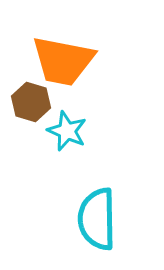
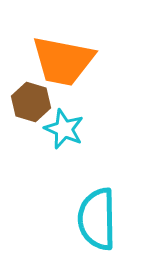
cyan star: moved 3 px left, 2 px up
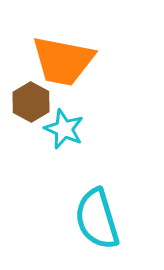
brown hexagon: rotated 12 degrees clockwise
cyan semicircle: rotated 16 degrees counterclockwise
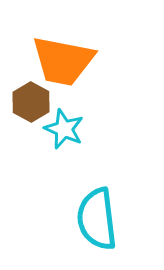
cyan semicircle: rotated 10 degrees clockwise
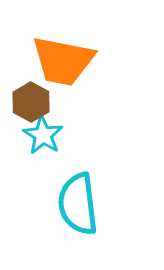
cyan star: moved 21 px left, 6 px down; rotated 9 degrees clockwise
cyan semicircle: moved 19 px left, 15 px up
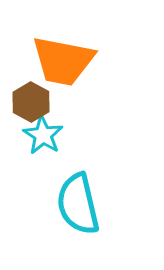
cyan semicircle: rotated 6 degrees counterclockwise
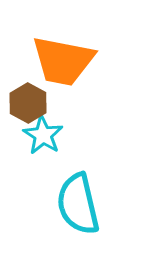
brown hexagon: moved 3 px left, 1 px down
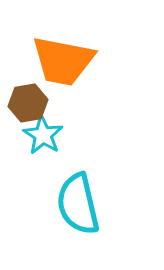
brown hexagon: rotated 21 degrees clockwise
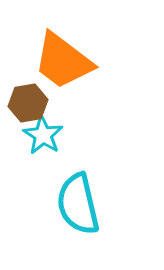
orange trapezoid: rotated 26 degrees clockwise
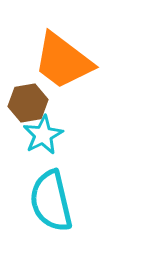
cyan star: rotated 12 degrees clockwise
cyan semicircle: moved 27 px left, 3 px up
